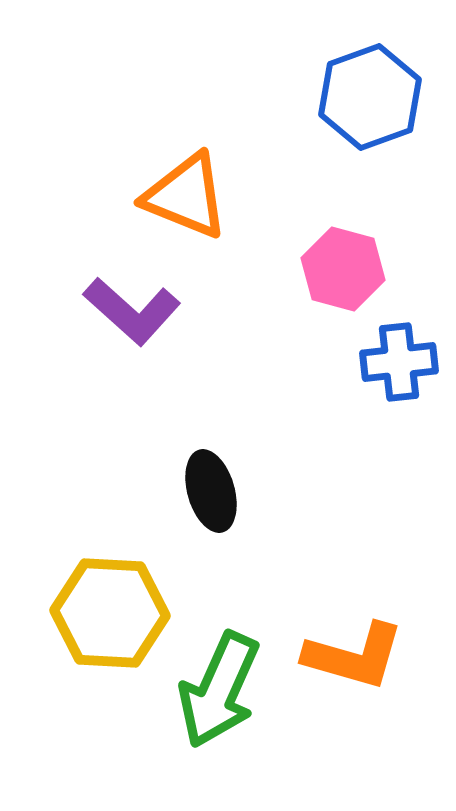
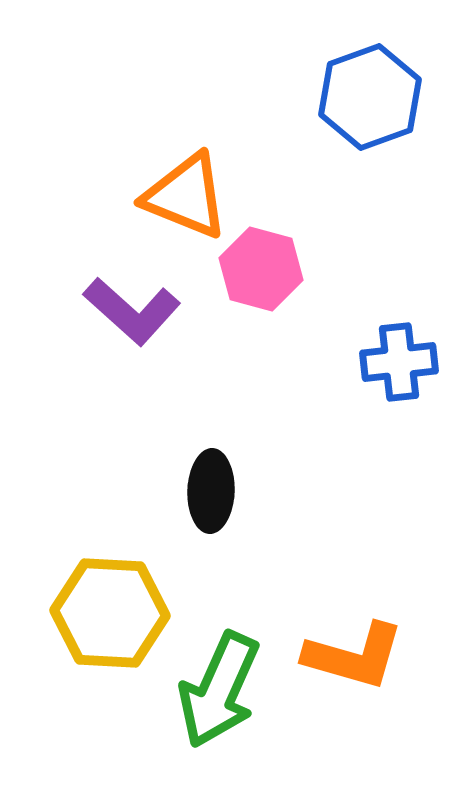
pink hexagon: moved 82 px left
black ellipse: rotated 18 degrees clockwise
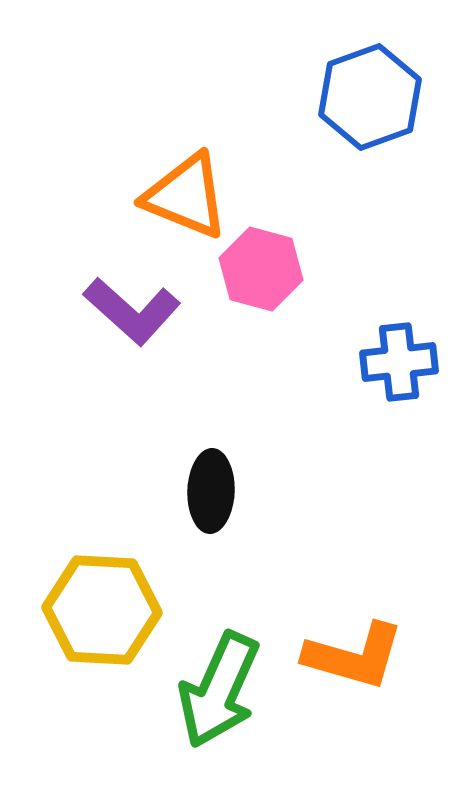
yellow hexagon: moved 8 px left, 3 px up
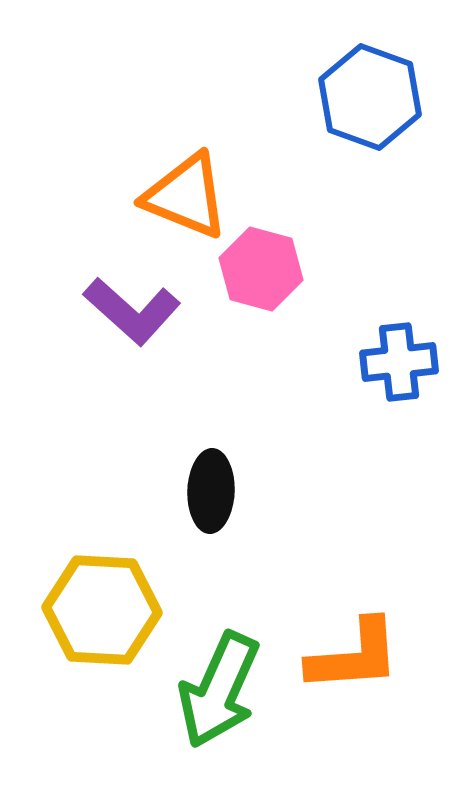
blue hexagon: rotated 20 degrees counterclockwise
orange L-shape: rotated 20 degrees counterclockwise
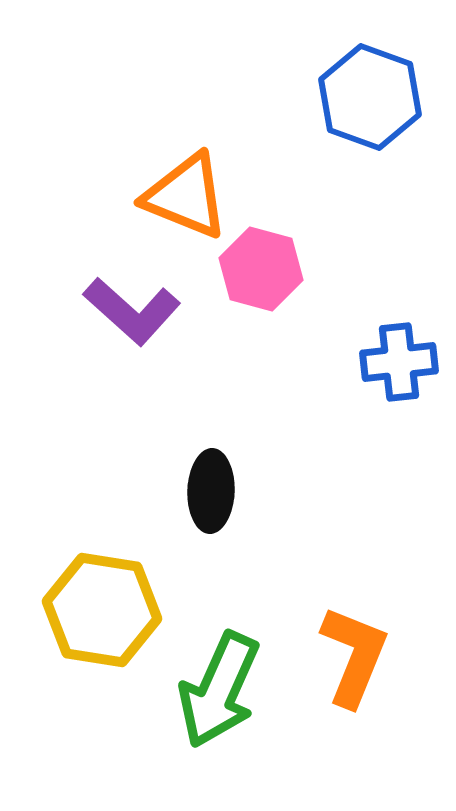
yellow hexagon: rotated 6 degrees clockwise
orange L-shape: rotated 64 degrees counterclockwise
